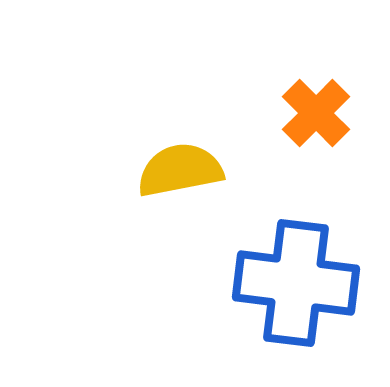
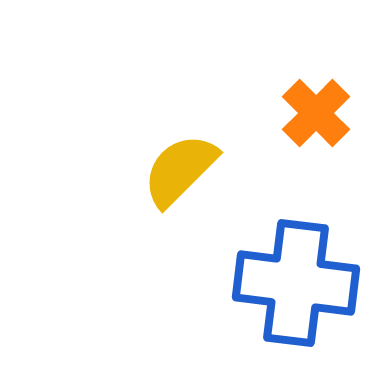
yellow semicircle: rotated 34 degrees counterclockwise
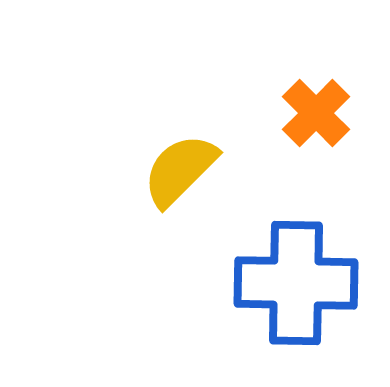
blue cross: rotated 6 degrees counterclockwise
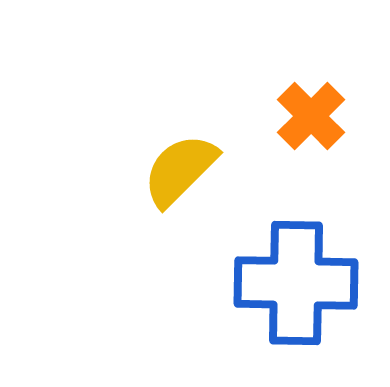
orange cross: moved 5 px left, 3 px down
